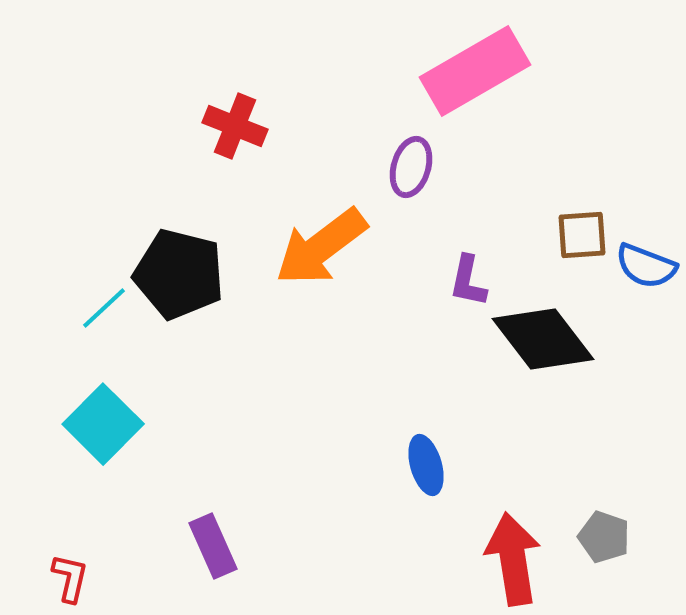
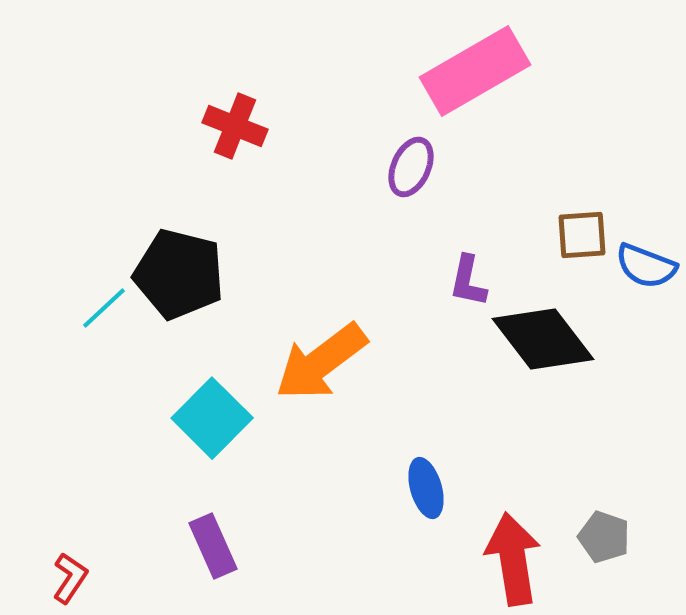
purple ellipse: rotated 8 degrees clockwise
orange arrow: moved 115 px down
cyan square: moved 109 px right, 6 px up
blue ellipse: moved 23 px down
red L-shape: rotated 21 degrees clockwise
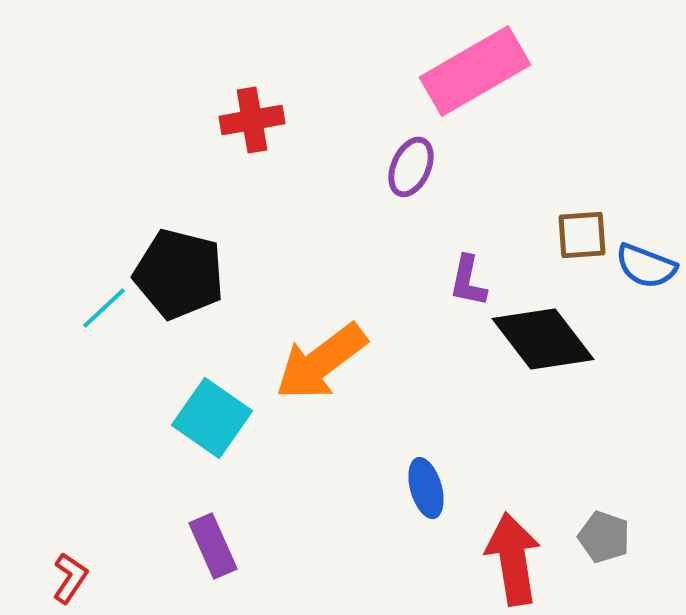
red cross: moved 17 px right, 6 px up; rotated 32 degrees counterclockwise
cyan square: rotated 10 degrees counterclockwise
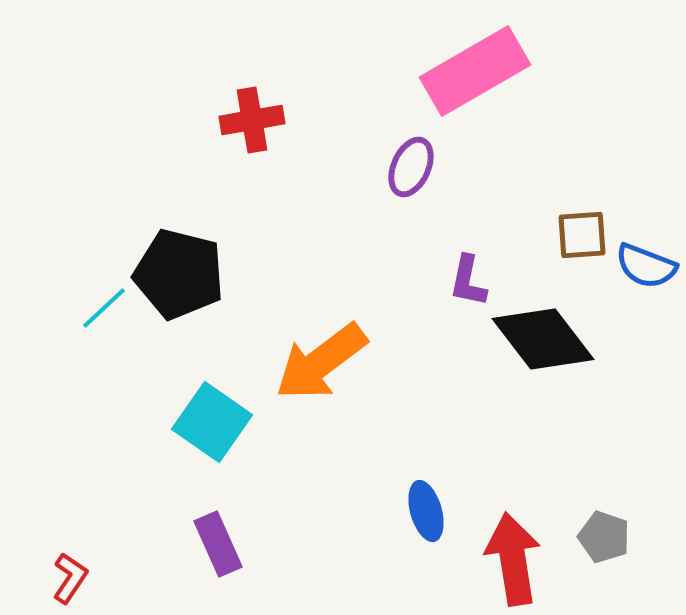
cyan square: moved 4 px down
blue ellipse: moved 23 px down
purple rectangle: moved 5 px right, 2 px up
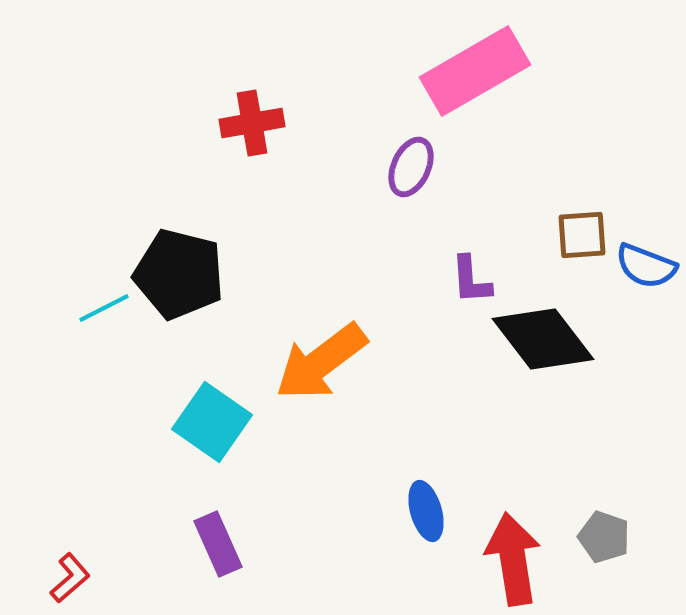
red cross: moved 3 px down
purple L-shape: moved 3 px right, 1 px up; rotated 16 degrees counterclockwise
cyan line: rotated 16 degrees clockwise
red L-shape: rotated 15 degrees clockwise
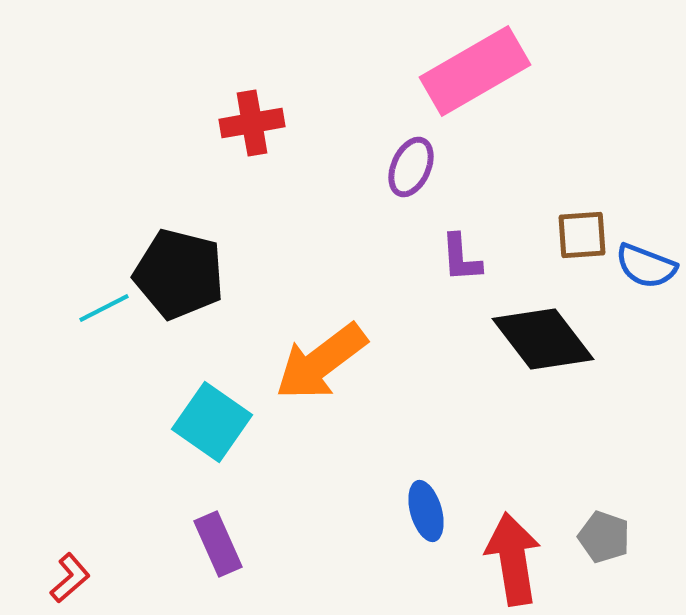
purple L-shape: moved 10 px left, 22 px up
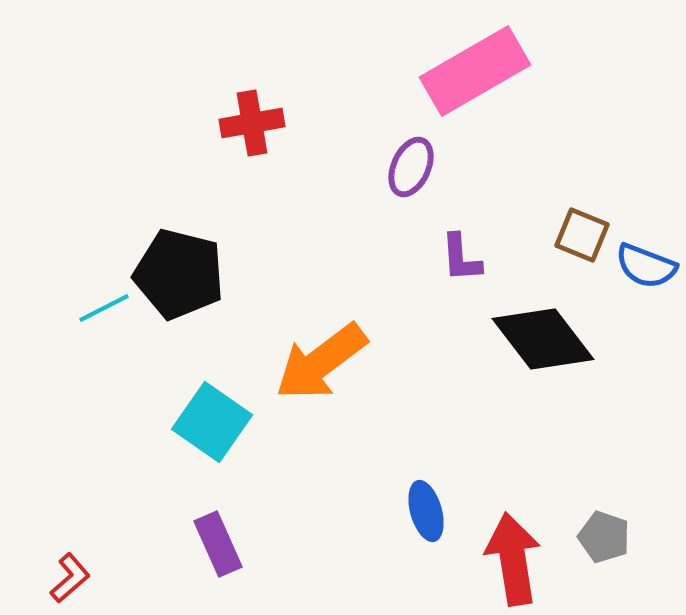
brown square: rotated 26 degrees clockwise
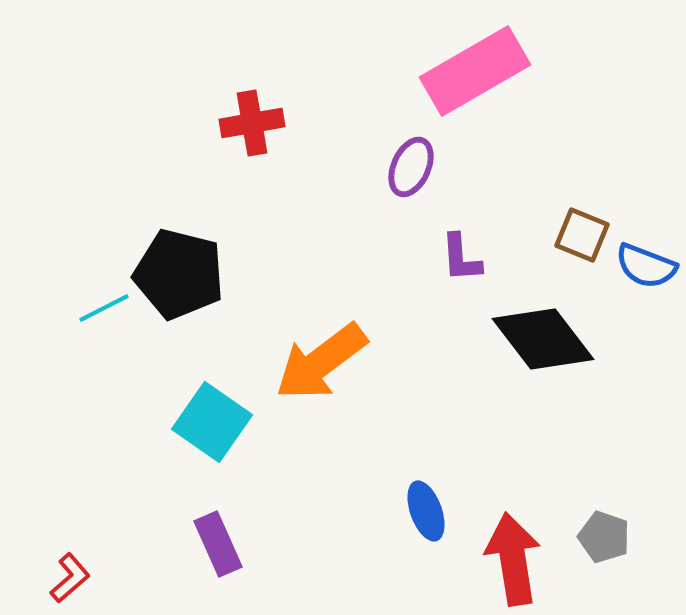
blue ellipse: rotated 4 degrees counterclockwise
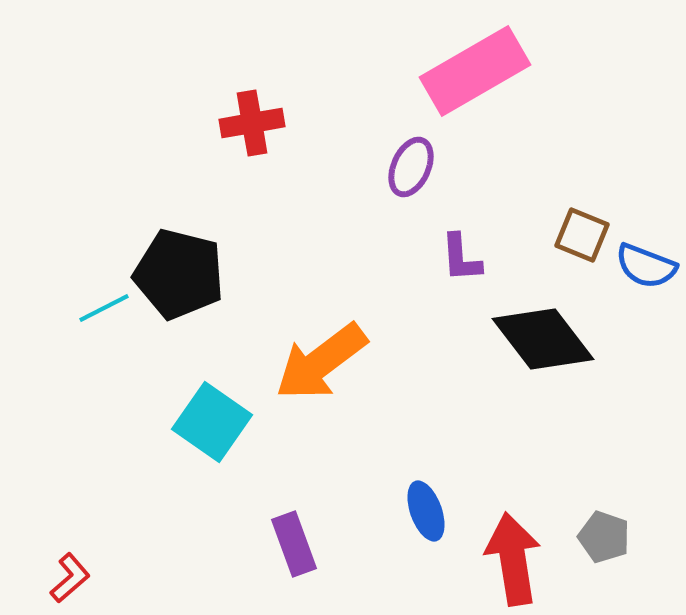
purple rectangle: moved 76 px right; rotated 4 degrees clockwise
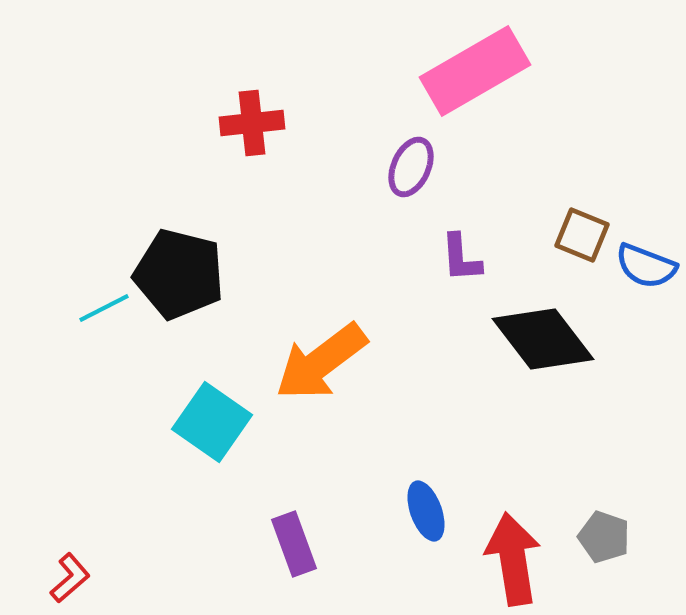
red cross: rotated 4 degrees clockwise
